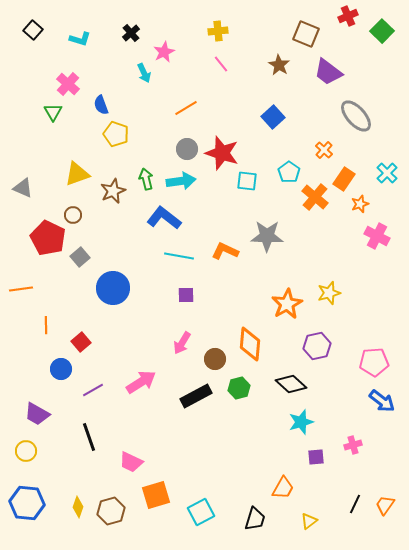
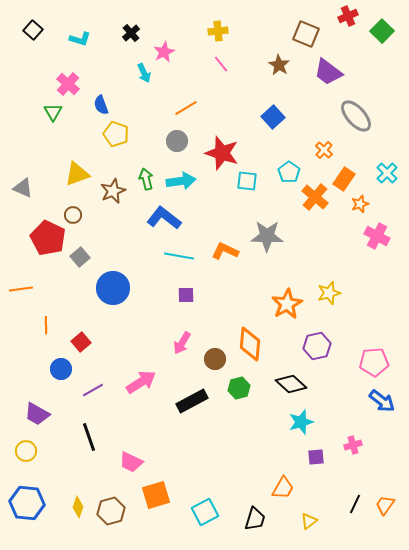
gray circle at (187, 149): moved 10 px left, 8 px up
black rectangle at (196, 396): moved 4 px left, 5 px down
cyan square at (201, 512): moved 4 px right
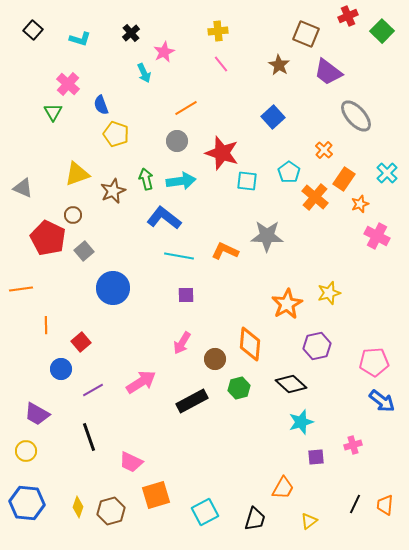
gray square at (80, 257): moved 4 px right, 6 px up
orange trapezoid at (385, 505): rotated 30 degrees counterclockwise
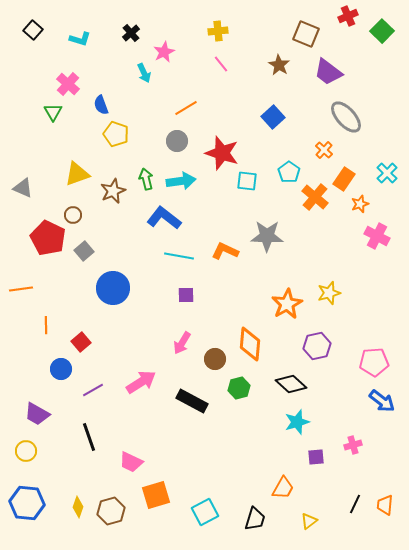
gray ellipse at (356, 116): moved 10 px left, 1 px down
black rectangle at (192, 401): rotated 56 degrees clockwise
cyan star at (301, 422): moved 4 px left
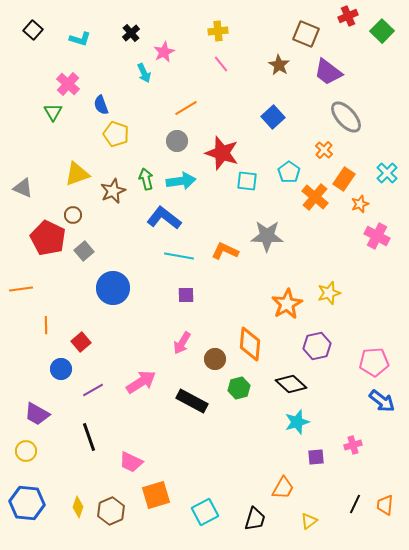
brown hexagon at (111, 511): rotated 8 degrees counterclockwise
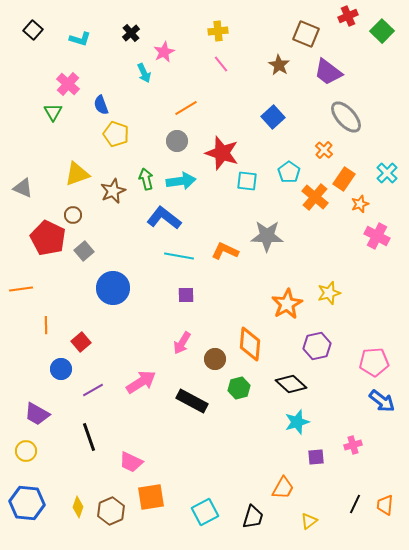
orange square at (156, 495): moved 5 px left, 2 px down; rotated 8 degrees clockwise
black trapezoid at (255, 519): moved 2 px left, 2 px up
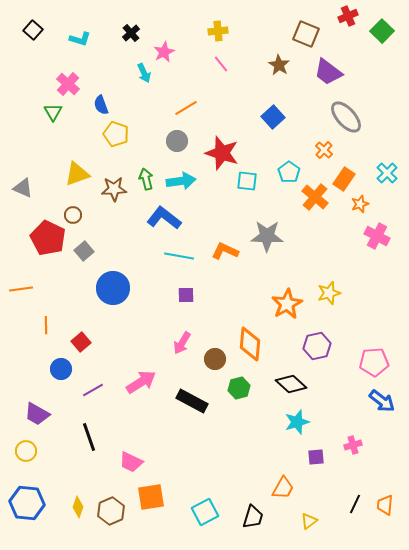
brown star at (113, 191): moved 1 px right, 2 px up; rotated 20 degrees clockwise
